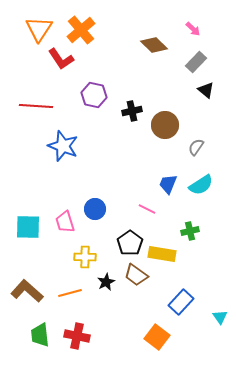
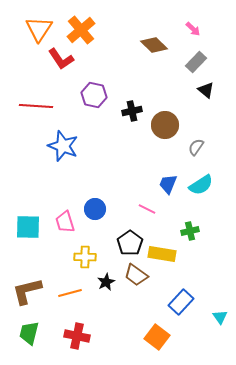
brown L-shape: rotated 56 degrees counterclockwise
green trapezoid: moved 11 px left, 2 px up; rotated 20 degrees clockwise
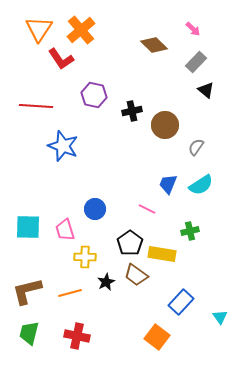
pink trapezoid: moved 8 px down
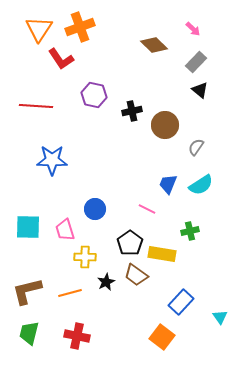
orange cross: moved 1 px left, 3 px up; rotated 20 degrees clockwise
black triangle: moved 6 px left
blue star: moved 11 px left, 14 px down; rotated 20 degrees counterclockwise
orange square: moved 5 px right
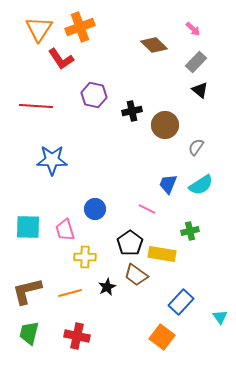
black star: moved 1 px right, 5 px down
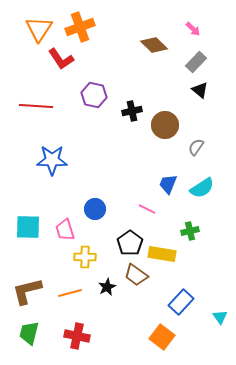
cyan semicircle: moved 1 px right, 3 px down
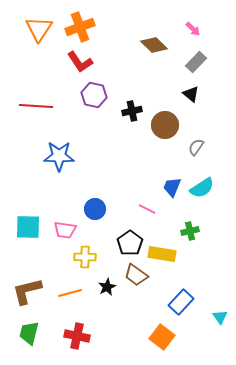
red L-shape: moved 19 px right, 3 px down
black triangle: moved 9 px left, 4 px down
blue star: moved 7 px right, 4 px up
blue trapezoid: moved 4 px right, 3 px down
pink trapezoid: rotated 65 degrees counterclockwise
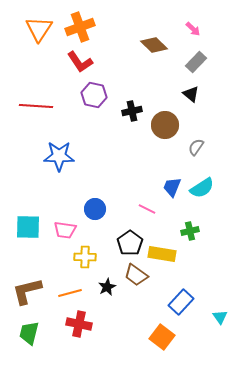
red cross: moved 2 px right, 12 px up
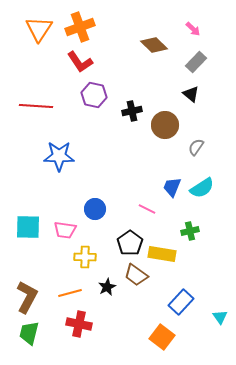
brown L-shape: moved 6 px down; rotated 132 degrees clockwise
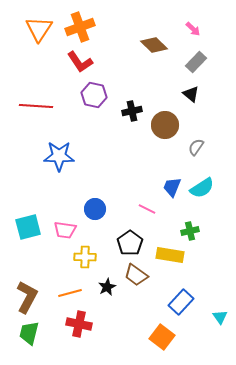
cyan square: rotated 16 degrees counterclockwise
yellow rectangle: moved 8 px right, 1 px down
